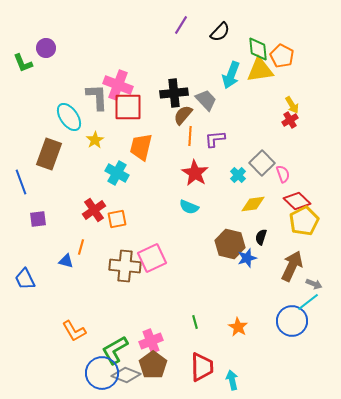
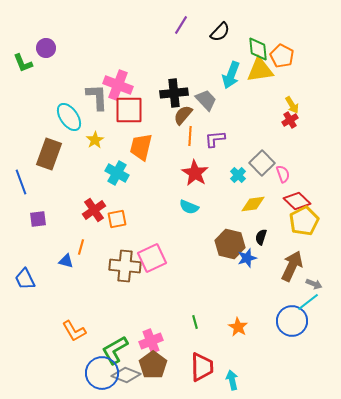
red square at (128, 107): moved 1 px right, 3 px down
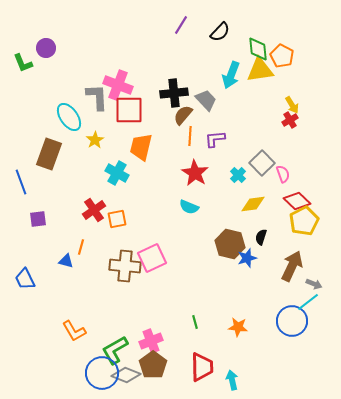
orange star at (238, 327): rotated 24 degrees counterclockwise
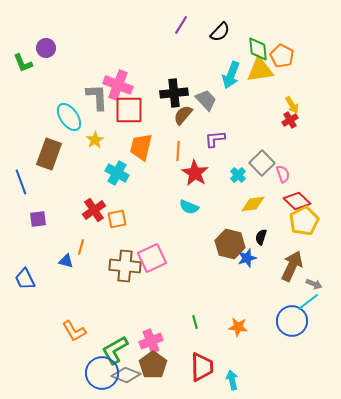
orange line at (190, 136): moved 12 px left, 15 px down
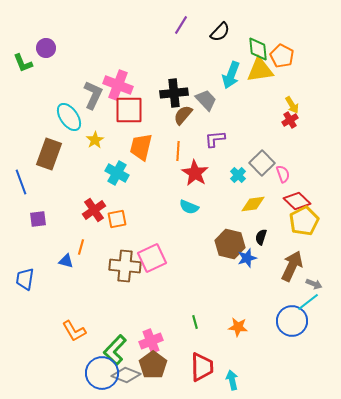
gray L-shape at (97, 97): moved 4 px left, 2 px up; rotated 28 degrees clockwise
blue trapezoid at (25, 279): rotated 35 degrees clockwise
green L-shape at (115, 350): rotated 16 degrees counterclockwise
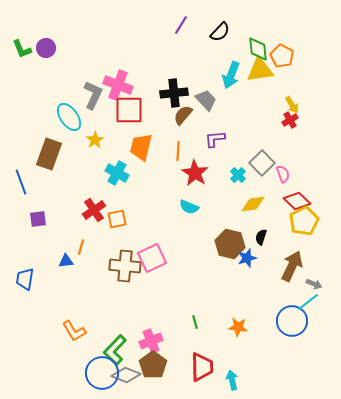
green L-shape at (23, 63): moved 1 px left, 14 px up
blue triangle at (66, 261): rotated 21 degrees counterclockwise
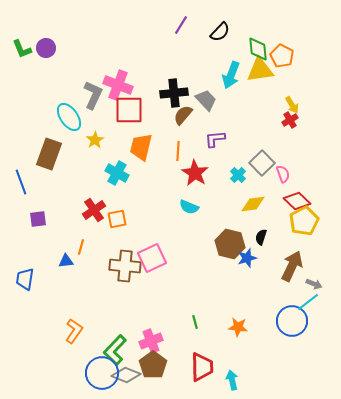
orange L-shape at (74, 331): rotated 115 degrees counterclockwise
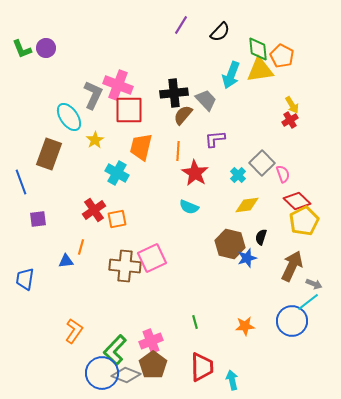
yellow diamond at (253, 204): moved 6 px left, 1 px down
orange star at (238, 327): moved 7 px right, 1 px up; rotated 12 degrees counterclockwise
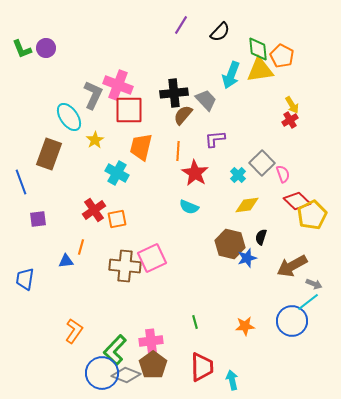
yellow pentagon at (304, 221): moved 8 px right, 6 px up
brown arrow at (292, 266): rotated 144 degrees counterclockwise
pink cross at (151, 341): rotated 15 degrees clockwise
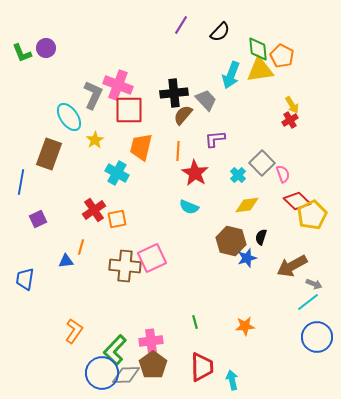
green L-shape at (22, 49): moved 4 px down
blue line at (21, 182): rotated 30 degrees clockwise
purple square at (38, 219): rotated 18 degrees counterclockwise
brown hexagon at (230, 244): moved 1 px right, 3 px up
blue circle at (292, 321): moved 25 px right, 16 px down
gray diamond at (126, 375): rotated 24 degrees counterclockwise
